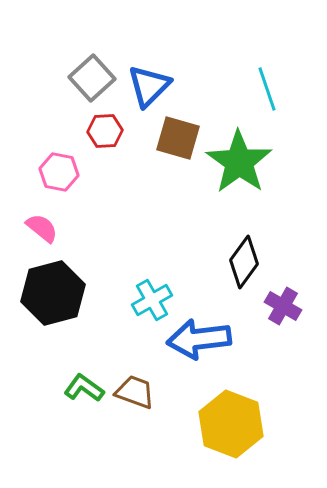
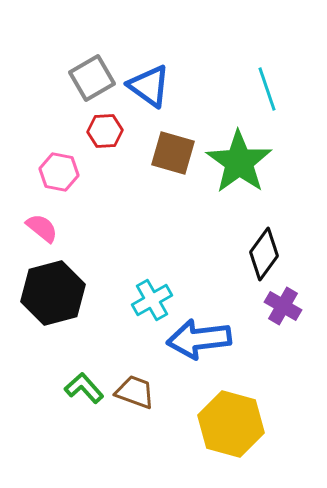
gray square: rotated 12 degrees clockwise
blue triangle: rotated 39 degrees counterclockwise
brown square: moved 5 px left, 15 px down
black diamond: moved 20 px right, 8 px up
green L-shape: rotated 12 degrees clockwise
yellow hexagon: rotated 6 degrees counterclockwise
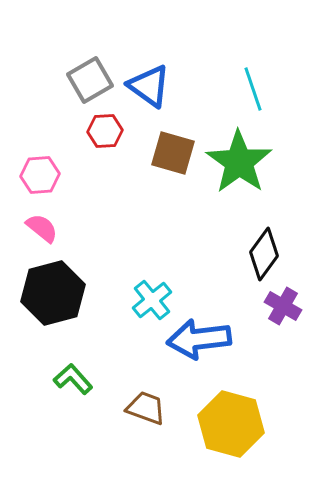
gray square: moved 2 px left, 2 px down
cyan line: moved 14 px left
pink hexagon: moved 19 px left, 3 px down; rotated 15 degrees counterclockwise
cyan cross: rotated 9 degrees counterclockwise
green L-shape: moved 11 px left, 9 px up
brown trapezoid: moved 11 px right, 16 px down
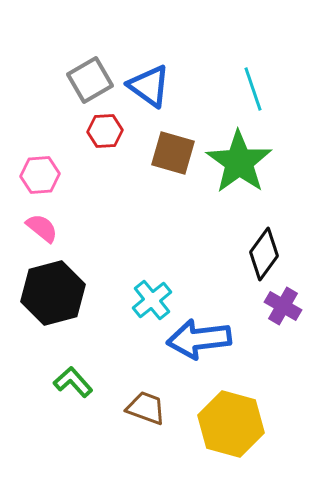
green L-shape: moved 3 px down
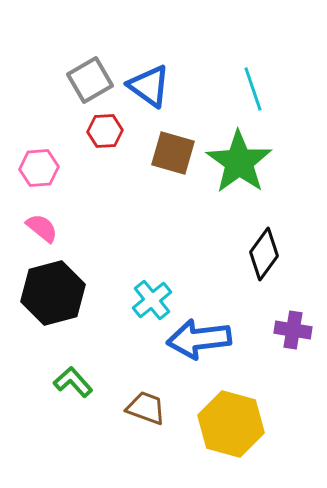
pink hexagon: moved 1 px left, 7 px up
purple cross: moved 10 px right, 24 px down; rotated 21 degrees counterclockwise
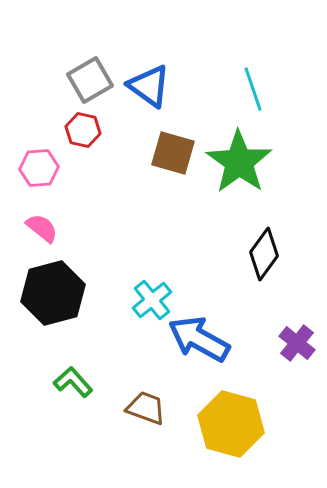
red hexagon: moved 22 px left, 1 px up; rotated 16 degrees clockwise
purple cross: moved 4 px right, 13 px down; rotated 30 degrees clockwise
blue arrow: rotated 36 degrees clockwise
